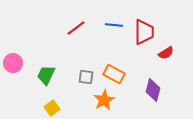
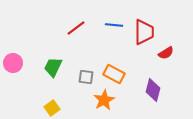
green trapezoid: moved 7 px right, 8 px up
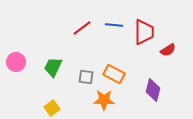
red line: moved 6 px right
red semicircle: moved 2 px right, 3 px up
pink circle: moved 3 px right, 1 px up
orange star: rotated 30 degrees clockwise
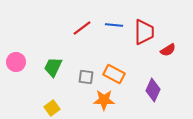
purple diamond: rotated 10 degrees clockwise
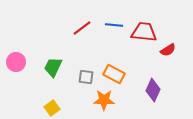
red trapezoid: rotated 84 degrees counterclockwise
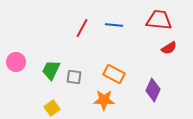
red line: rotated 24 degrees counterclockwise
red trapezoid: moved 15 px right, 12 px up
red semicircle: moved 1 px right, 2 px up
green trapezoid: moved 2 px left, 3 px down
gray square: moved 12 px left
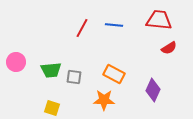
green trapezoid: rotated 120 degrees counterclockwise
yellow square: rotated 35 degrees counterclockwise
